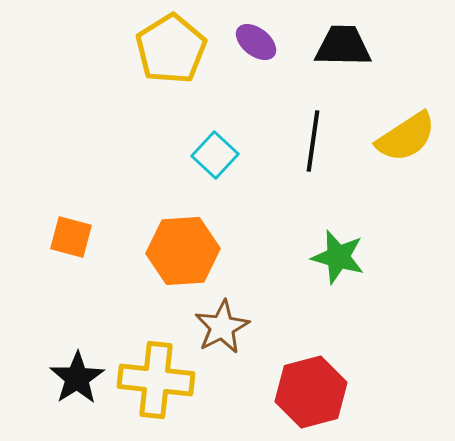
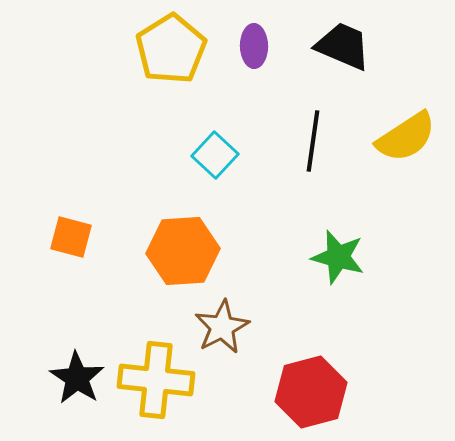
purple ellipse: moved 2 px left, 4 px down; rotated 51 degrees clockwise
black trapezoid: rotated 22 degrees clockwise
black star: rotated 6 degrees counterclockwise
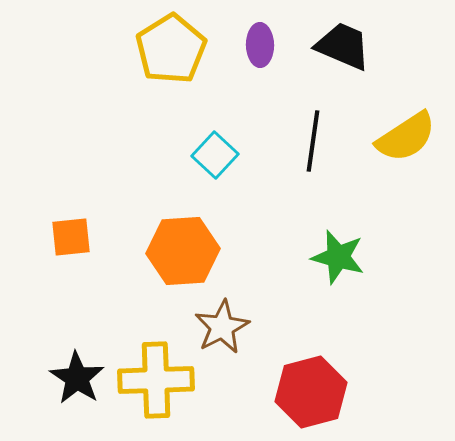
purple ellipse: moved 6 px right, 1 px up
orange square: rotated 21 degrees counterclockwise
yellow cross: rotated 8 degrees counterclockwise
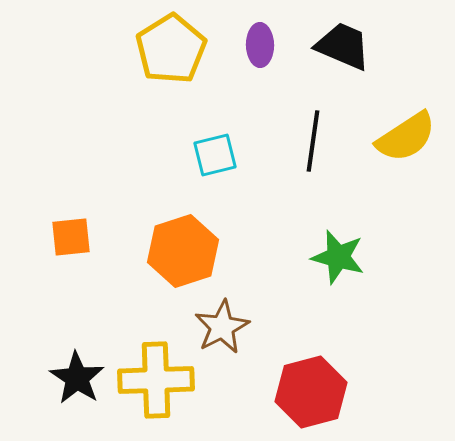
cyan square: rotated 33 degrees clockwise
orange hexagon: rotated 14 degrees counterclockwise
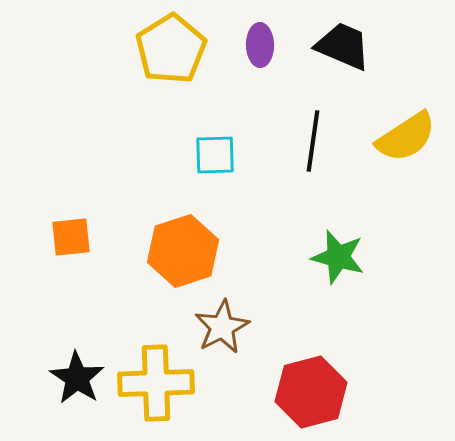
cyan square: rotated 12 degrees clockwise
yellow cross: moved 3 px down
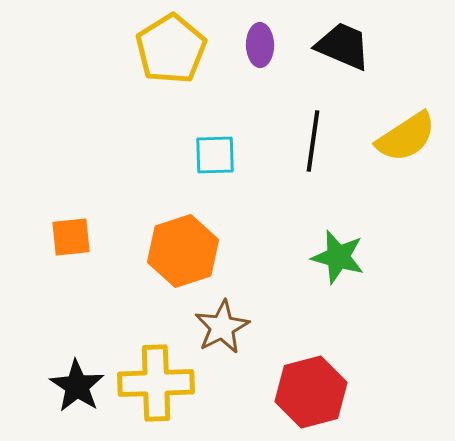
black star: moved 8 px down
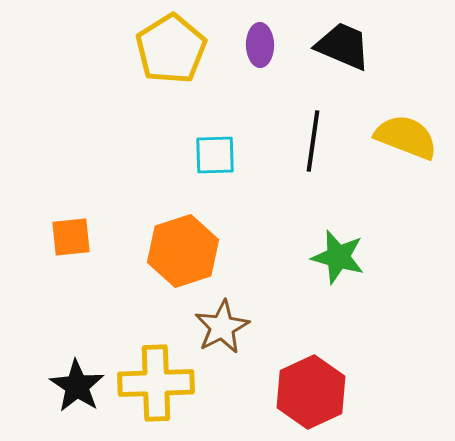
yellow semicircle: rotated 126 degrees counterclockwise
red hexagon: rotated 10 degrees counterclockwise
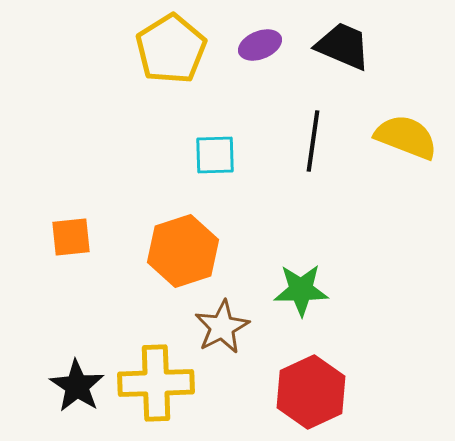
purple ellipse: rotated 69 degrees clockwise
green star: moved 37 px left, 33 px down; rotated 16 degrees counterclockwise
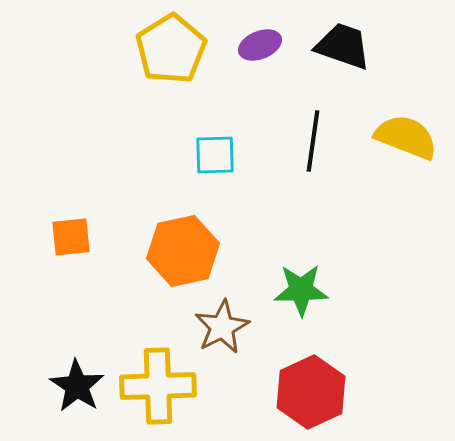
black trapezoid: rotated 4 degrees counterclockwise
orange hexagon: rotated 6 degrees clockwise
yellow cross: moved 2 px right, 3 px down
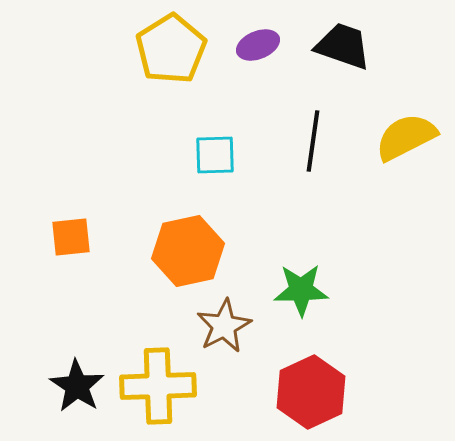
purple ellipse: moved 2 px left
yellow semicircle: rotated 48 degrees counterclockwise
orange hexagon: moved 5 px right
brown star: moved 2 px right, 1 px up
